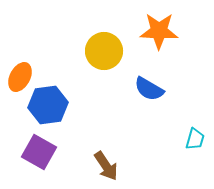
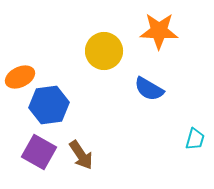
orange ellipse: rotated 36 degrees clockwise
blue hexagon: moved 1 px right
brown arrow: moved 25 px left, 11 px up
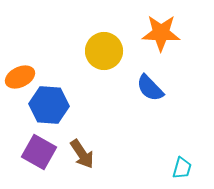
orange star: moved 2 px right, 2 px down
blue semicircle: moved 1 px right, 1 px up; rotated 16 degrees clockwise
blue hexagon: rotated 12 degrees clockwise
cyan trapezoid: moved 13 px left, 29 px down
brown arrow: moved 1 px right, 1 px up
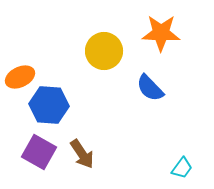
cyan trapezoid: rotated 20 degrees clockwise
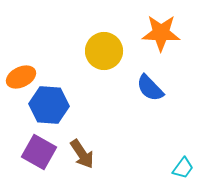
orange ellipse: moved 1 px right
cyan trapezoid: moved 1 px right
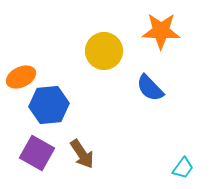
orange star: moved 2 px up
blue hexagon: rotated 9 degrees counterclockwise
purple square: moved 2 px left, 1 px down
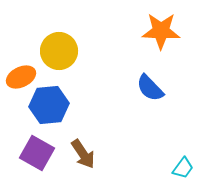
yellow circle: moved 45 px left
brown arrow: moved 1 px right
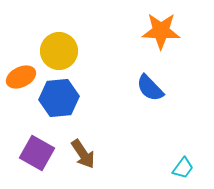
blue hexagon: moved 10 px right, 7 px up
